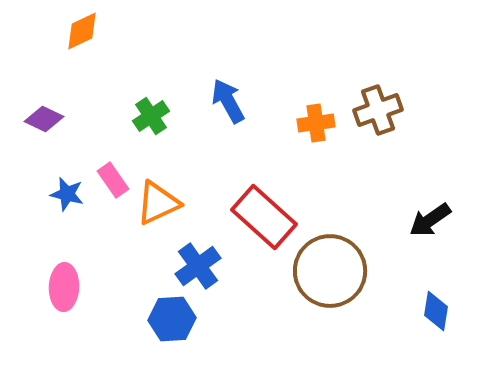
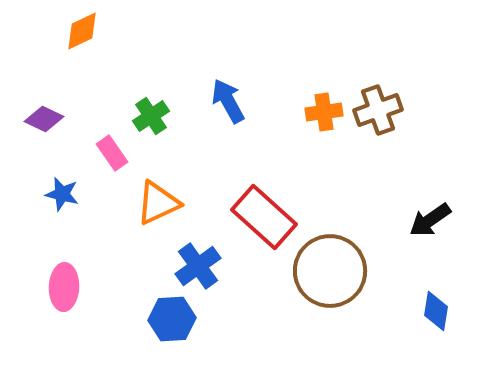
orange cross: moved 8 px right, 11 px up
pink rectangle: moved 1 px left, 27 px up
blue star: moved 5 px left
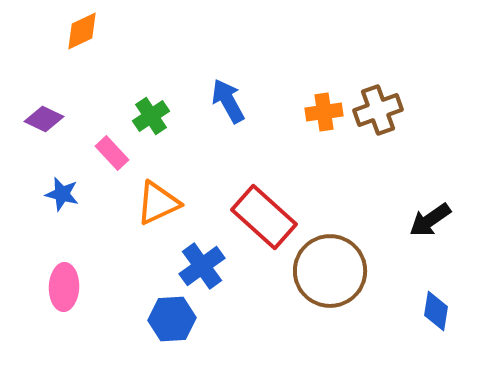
pink rectangle: rotated 8 degrees counterclockwise
blue cross: moved 4 px right
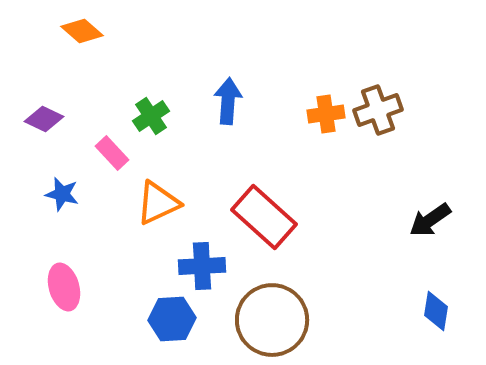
orange diamond: rotated 66 degrees clockwise
blue arrow: rotated 33 degrees clockwise
orange cross: moved 2 px right, 2 px down
blue cross: rotated 33 degrees clockwise
brown circle: moved 58 px left, 49 px down
pink ellipse: rotated 18 degrees counterclockwise
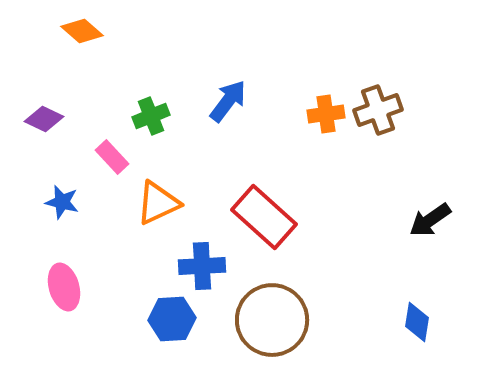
blue arrow: rotated 33 degrees clockwise
green cross: rotated 12 degrees clockwise
pink rectangle: moved 4 px down
blue star: moved 8 px down
blue diamond: moved 19 px left, 11 px down
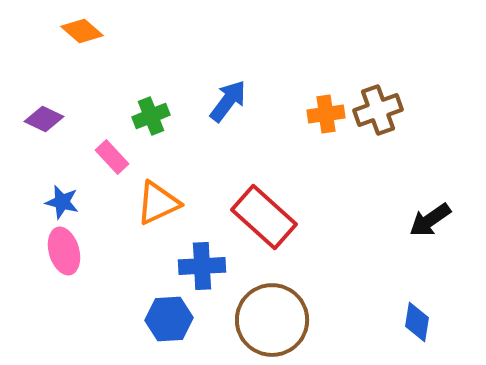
pink ellipse: moved 36 px up
blue hexagon: moved 3 px left
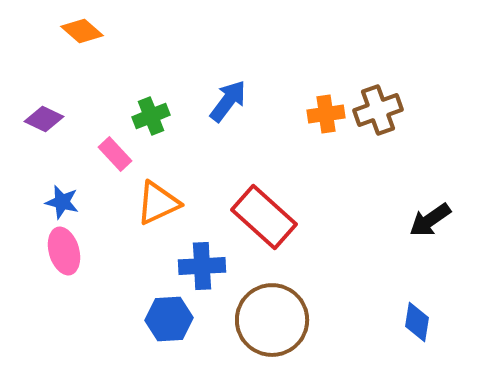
pink rectangle: moved 3 px right, 3 px up
